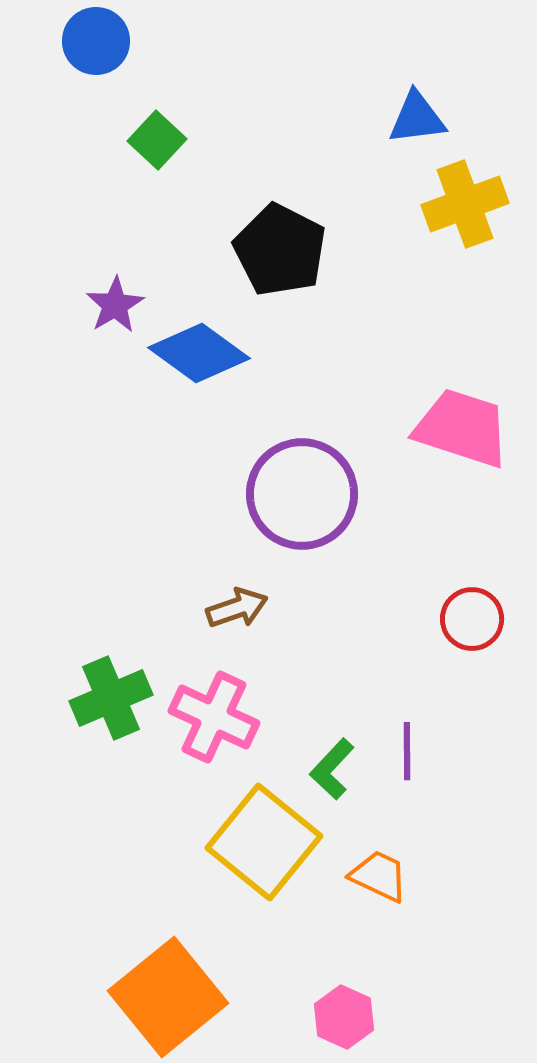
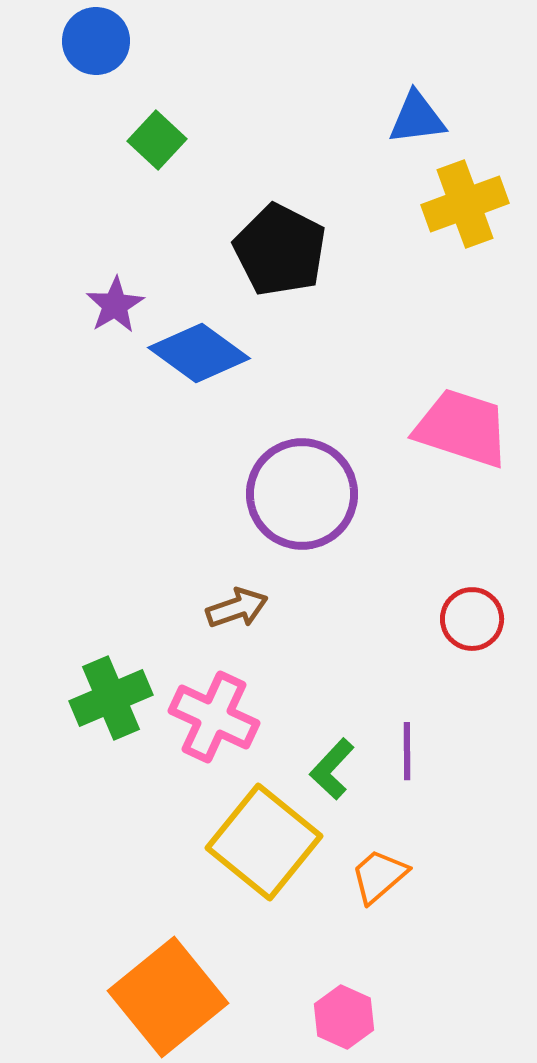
orange trapezoid: rotated 66 degrees counterclockwise
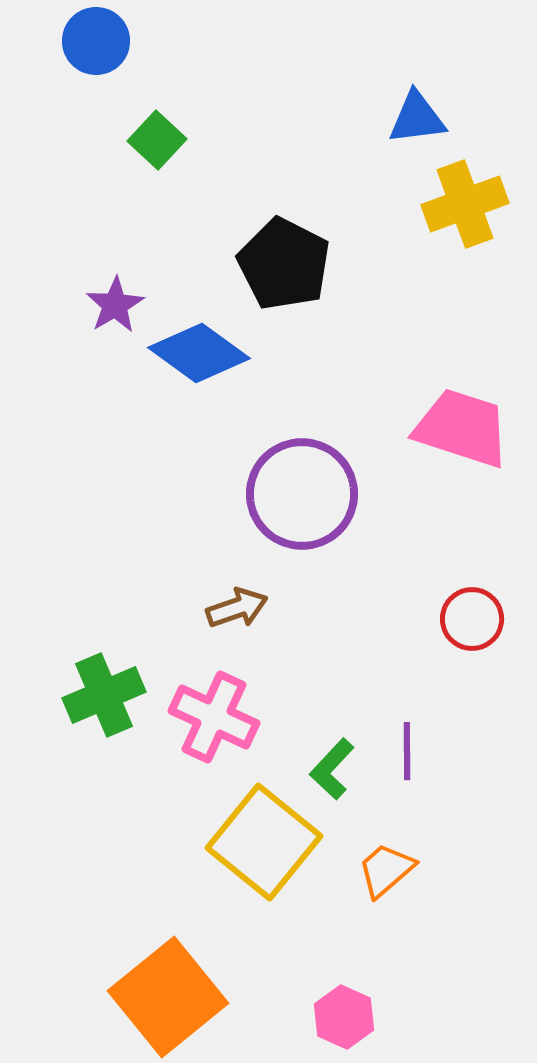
black pentagon: moved 4 px right, 14 px down
green cross: moved 7 px left, 3 px up
orange trapezoid: moved 7 px right, 6 px up
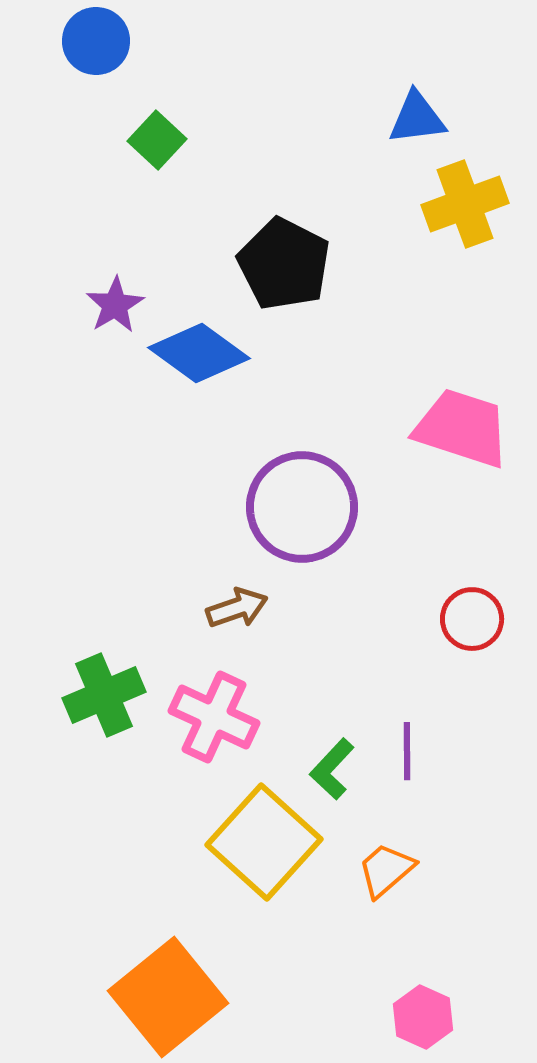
purple circle: moved 13 px down
yellow square: rotated 3 degrees clockwise
pink hexagon: moved 79 px right
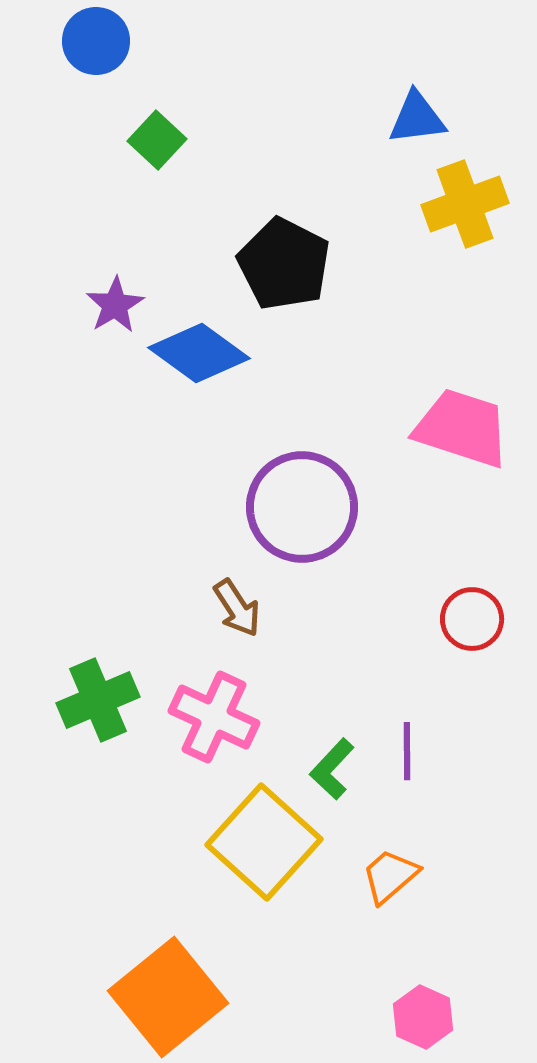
brown arrow: rotated 76 degrees clockwise
green cross: moved 6 px left, 5 px down
orange trapezoid: moved 4 px right, 6 px down
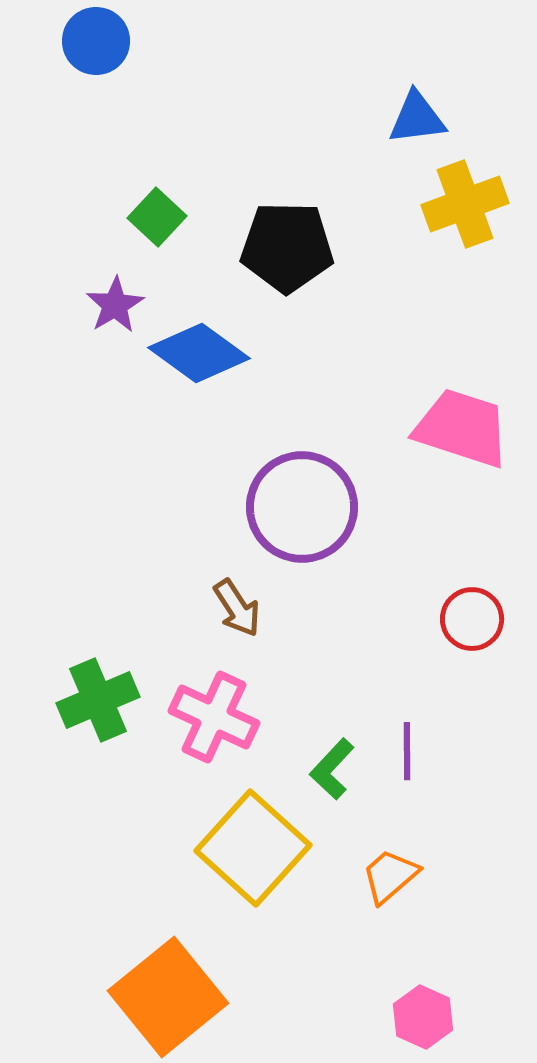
green square: moved 77 px down
black pentagon: moved 3 px right, 17 px up; rotated 26 degrees counterclockwise
yellow square: moved 11 px left, 6 px down
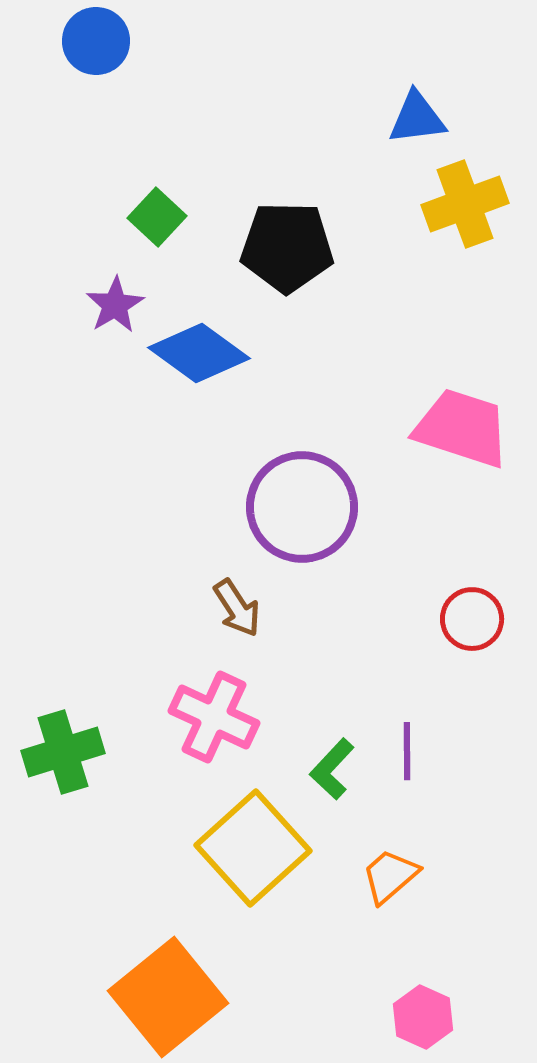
green cross: moved 35 px left, 52 px down; rotated 6 degrees clockwise
yellow square: rotated 6 degrees clockwise
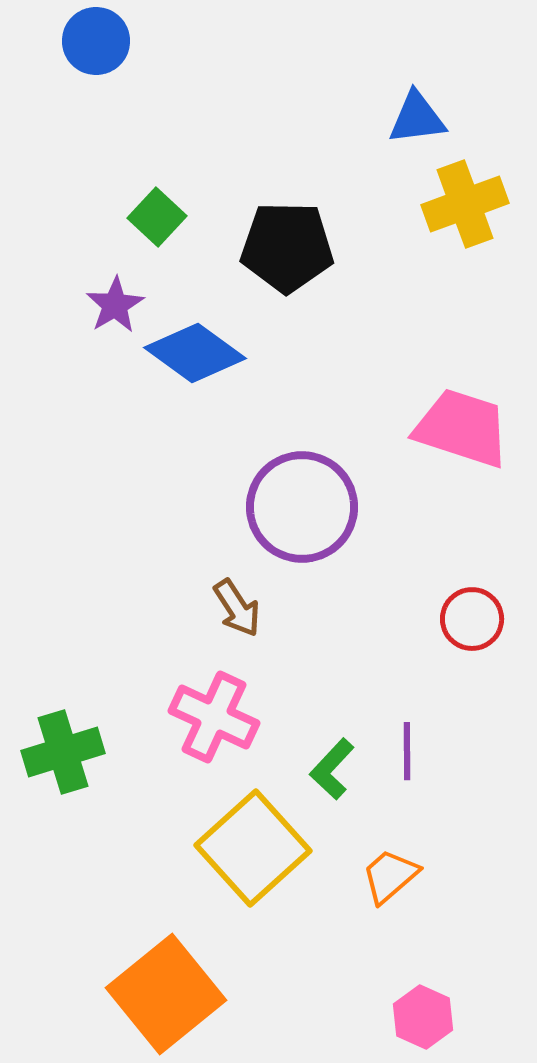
blue diamond: moved 4 px left
orange square: moved 2 px left, 3 px up
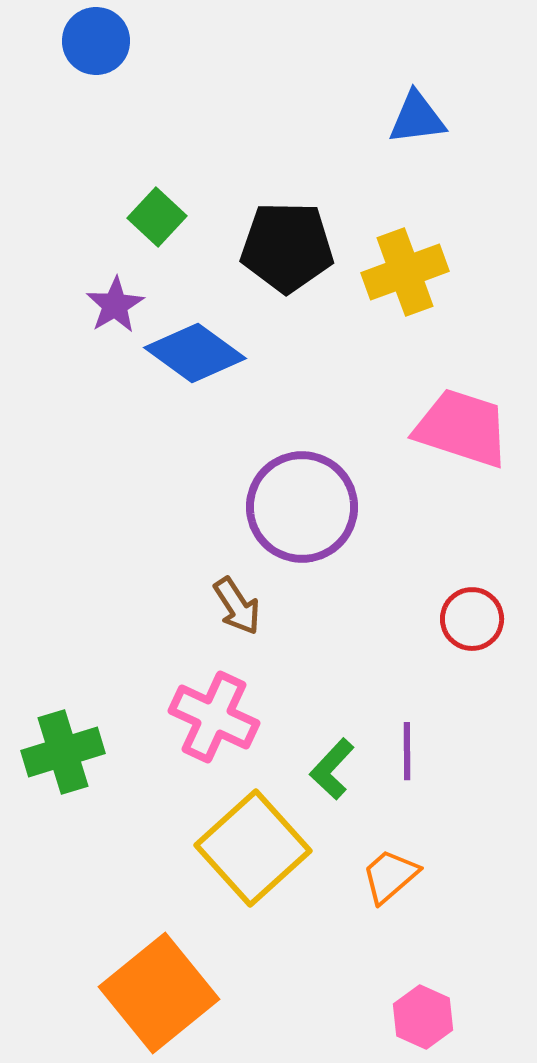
yellow cross: moved 60 px left, 68 px down
brown arrow: moved 2 px up
orange square: moved 7 px left, 1 px up
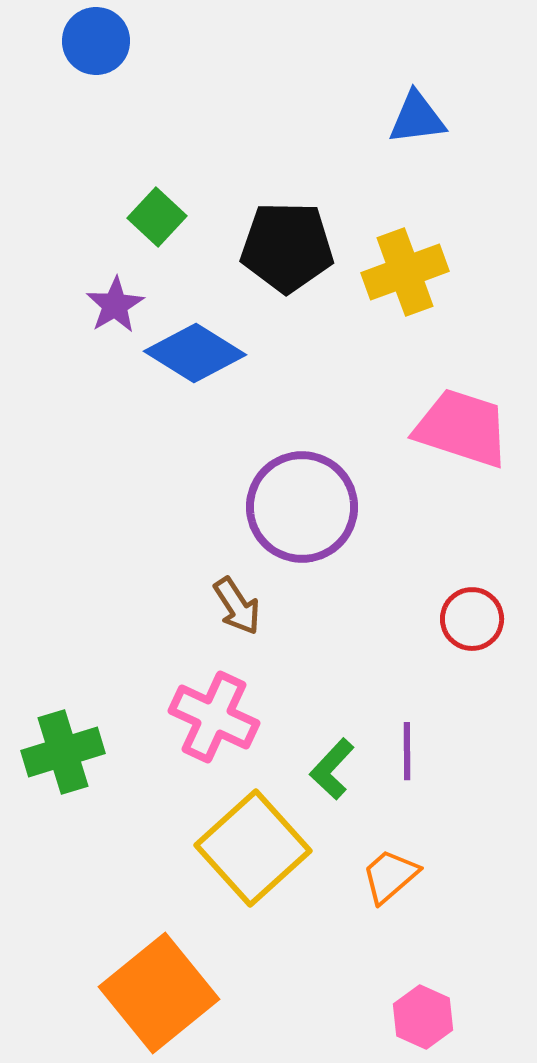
blue diamond: rotated 4 degrees counterclockwise
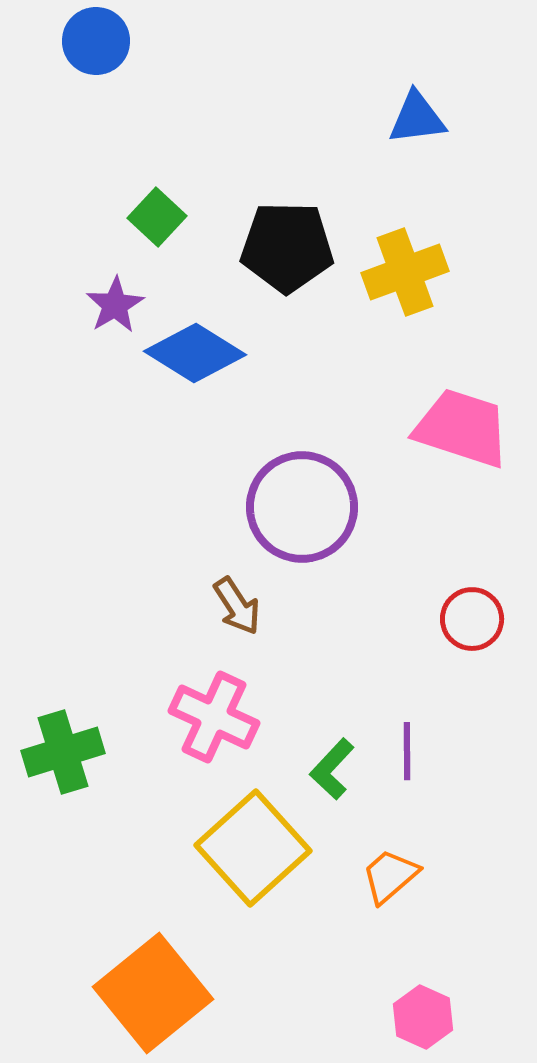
orange square: moved 6 px left
